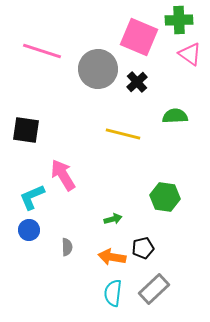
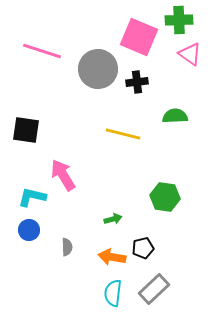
black cross: rotated 35 degrees clockwise
cyan L-shape: rotated 36 degrees clockwise
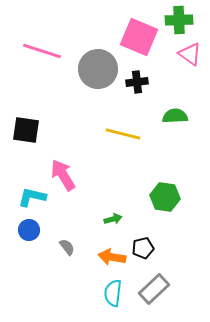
gray semicircle: rotated 36 degrees counterclockwise
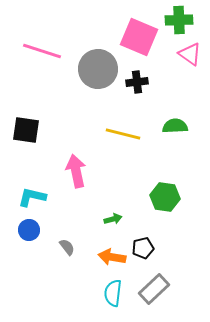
green semicircle: moved 10 px down
pink arrow: moved 13 px right, 4 px up; rotated 20 degrees clockwise
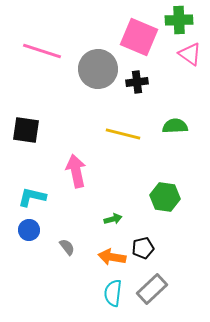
gray rectangle: moved 2 px left
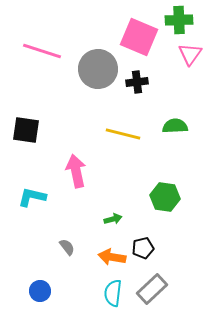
pink triangle: rotated 30 degrees clockwise
blue circle: moved 11 px right, 61 px down
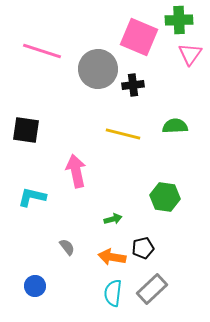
black cross: moved 4 px left, 3 px down
blue circle: moved 5 px left, 5 px up
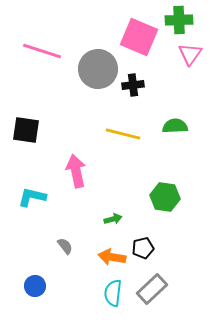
gray semicircle: moved 2 px left, 1 px up
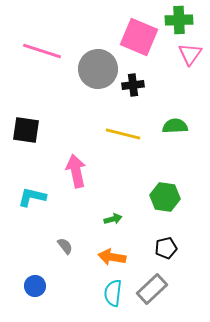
black pentagon: moved 23 px right
